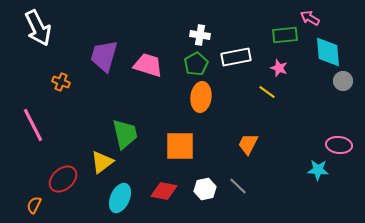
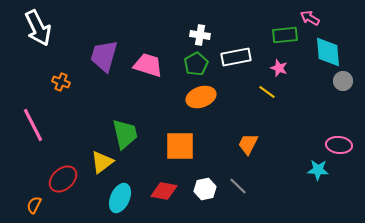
orange ellipse: rotated 64 degrees clockwise
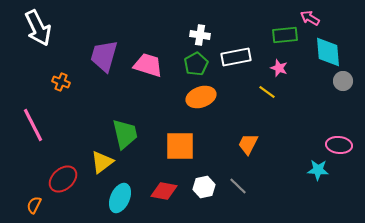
white hexagon: moved 1 px left, 2 px up
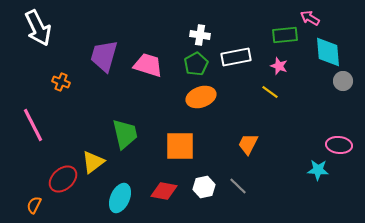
pink star: moved 2 px up
yellow line: moved 3 px right
yellow triangle: moved 9 px left
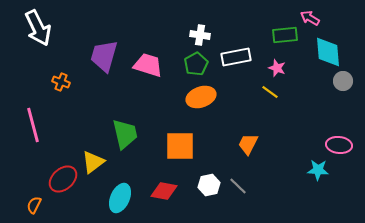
pink star: moved 2 px left, 2 px down
pink line: rotated 12 degrees clockwise
white hexagon: moved 5 px right, 2 px up
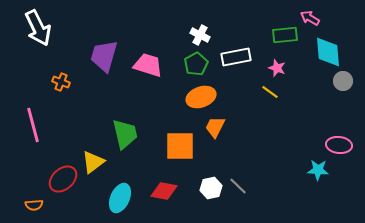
white cross: rotated 18 degrees clockwise
orange trapezoid: moved 33 px left, 17 px up
white hexagon: moved 2 px right, 3 px down
orange semicircle: rotated 120 degrees counterclockwise
